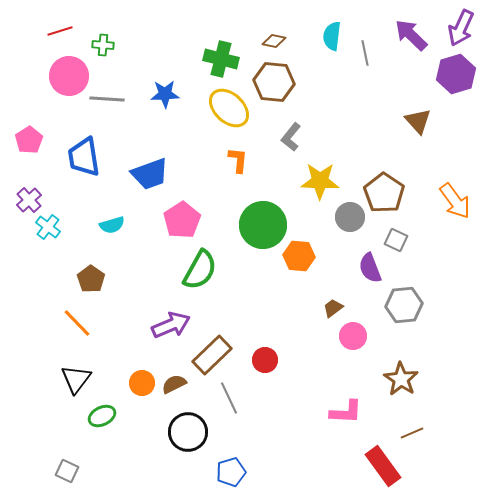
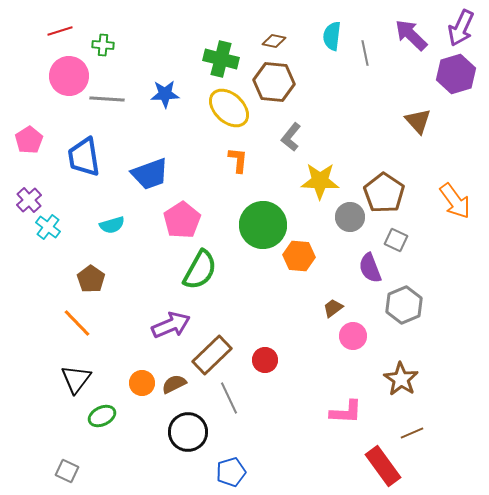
gray hexagon at (404, 305): rotated 18 degrees counterclockwise
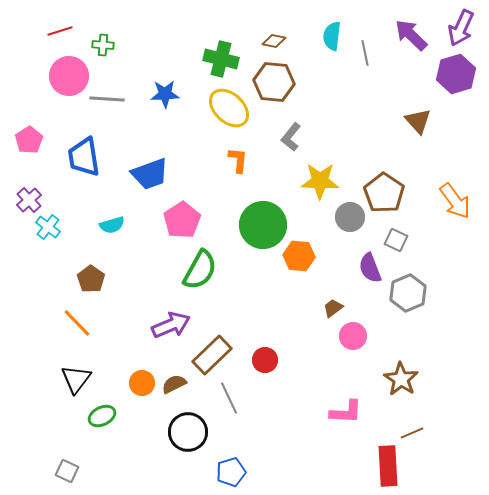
gray hexagon at (404, 305): moved 4 px right, 12 px up
red rectangle at (383, 466): moved 5 px right; rotated 33 degrees clockwise
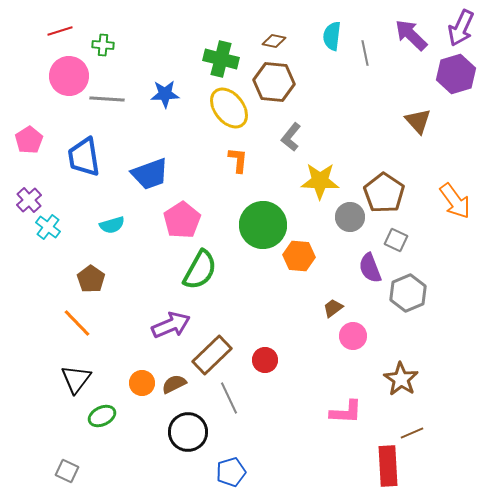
yellow ellipse at (229, 108): rotated 9 degrees clockwise
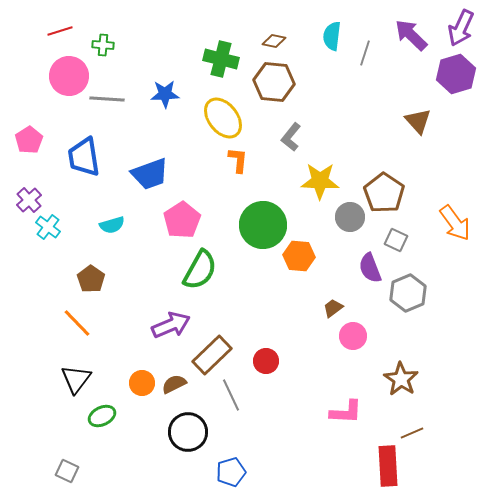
gray line at (365, 53): rotated 30 degrees clockwise
yellow ellipse at (229, 108): moved 6 px left, 10 px down
orange arrow at (455, 201): moved 22 px down
red circle at (265, 360): moved 1 px right, 1 px down
gray line at (229, 398): moved 2 px right, 3 px up
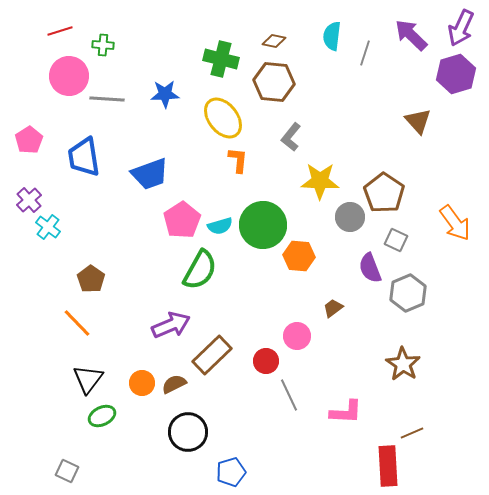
cyan semicircle at (112, 225): moved 108 px right, 1 px down
pink circle at (353, 336): moved 56 px left
black triangle at (76, 379): moved 12 px right
brown star at (401, 379): moved 2 px right, 15 px up
gray line at (231, 395): moved 58 px right
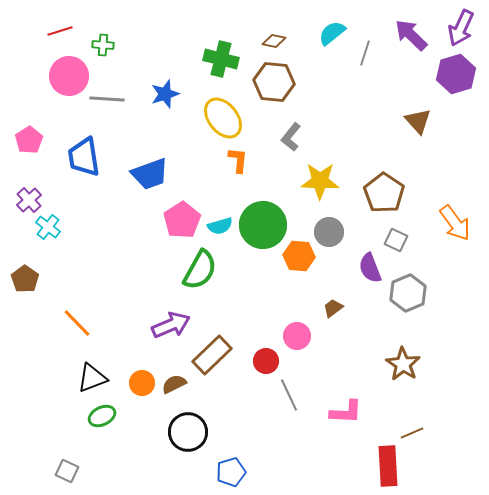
cyan semicircle at (332, 36): moved 3 px up; rotated 44 degrees clockwise
blue star at (165, 94): rotated 16 degrees counterclockwise
gray circle at (350, 217): moved 21 px left, 15 px down
brown pentagon at (91, 279): moved 66 px left
black triangle at (88, 379): moved 4 px right, 1 px up; rotated 32 degrees clockwise
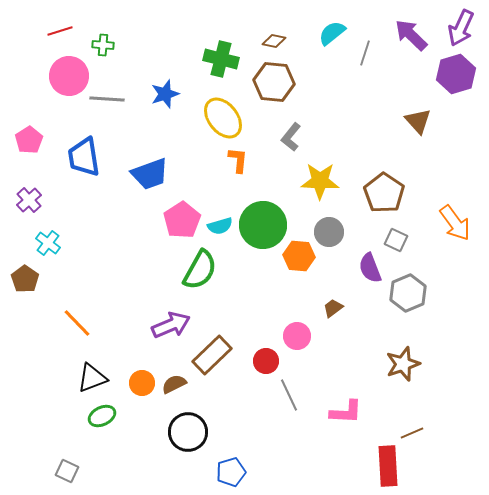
cyan cross at (48, 227): moved 16 px down
brown star at (403, 364): rotated 20 degrees clockwise
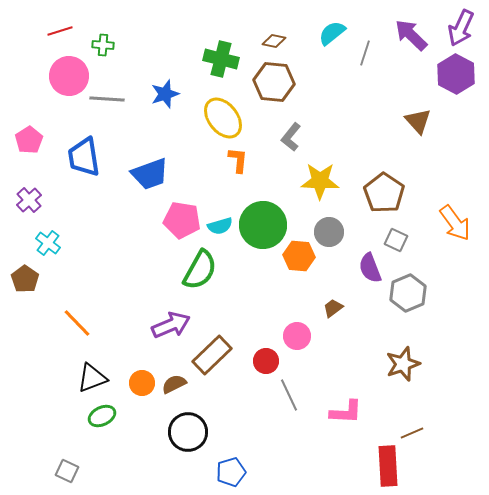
purple hexagon at (456, 74): rotated 15 degrees counterclockwise
pink pentagon at (182, 220): rotated 30 degrees counterclockwise
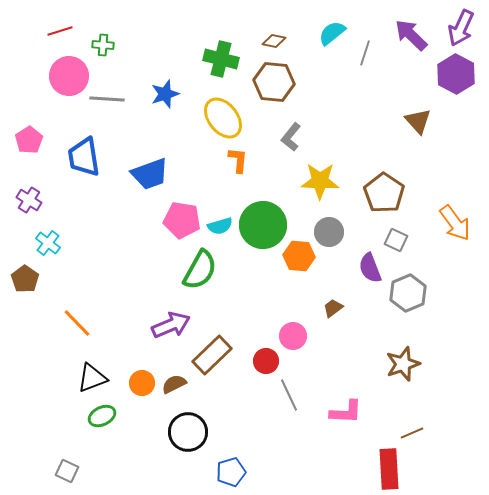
purple cross at (29, 200): rotated 15 degrees counterclockwise
pink circle at (297, 336): moved 4 px left
red rectangle at (388, 466): moved 1 px right, 3 px down
